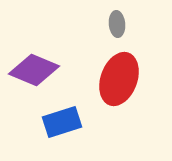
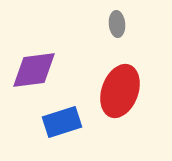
purple diamond: rotated 30 degrees counterclockwise
red ellipse: moved 1 px right, 12 px down
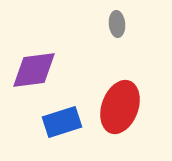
red ellipse: moved 16 px down
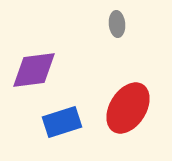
red ellipse: moved 8 px right, 1 px down; rotated 12 degrees clockwise
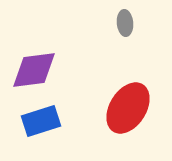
gray ellipse: moved 8 px right, 1 px up
blue rectangle: moved 21 px left, 1 px up
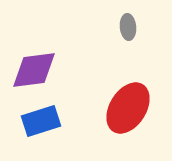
gray ellipse: moved 3 px right, 4 px down
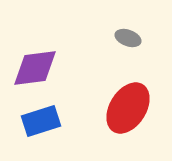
gray ellipse: moved 11 px down; rotated 65 degrees counterclockwise
purple diamond: moved 1 px right, 2 px up
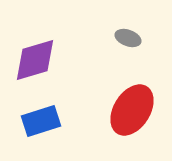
purple diamond: moved 8 px up; rotated 9 degrees counterclockwise
red ellipse: moved 4 px right, 2 px down
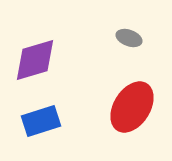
gray ellipse: moved 1 px right
red ellipse: moved 3 px up
